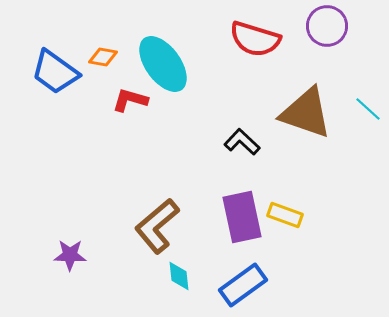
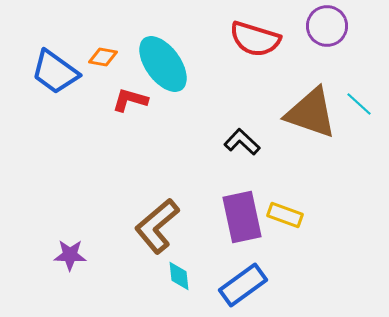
cyan line: moved 9 px left, 5 px up
brown triangle: moved 5 px right
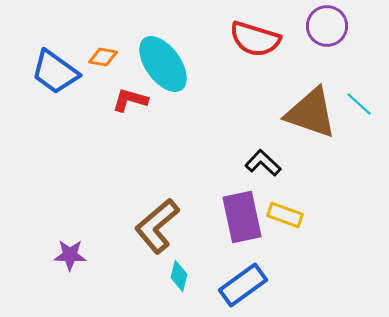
black L-shape: moved 21 px right, 21 px down
cyan diamond: rotated 20 degrees clockwise
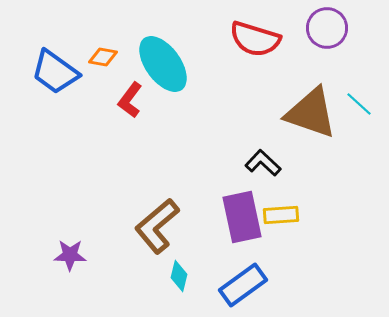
purple circle: moved 2 px down
red L-shape: rotated 69 degrees counterclockwise
yellow rectangle: moved 4 px left; rotated 24 degrees counterclockwise
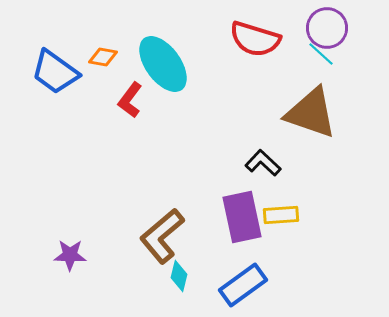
cyan line: moved 38 px left, 50 px up
brown L-shape: moved 5 px right, 10 px down
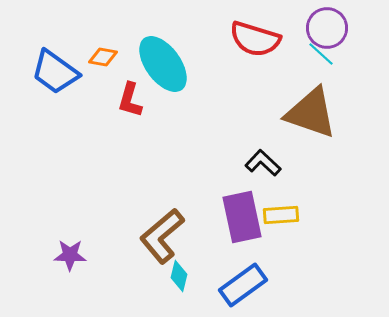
red L-shape: rotated 21 degrees counterclockwise
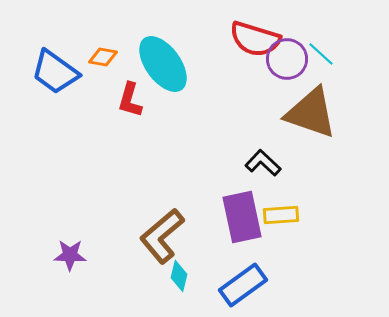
purple circle: moved 40 px left, 31 px down
